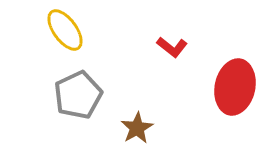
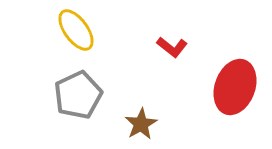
yellow ellipse: moved 11 px right
red ellipse: rotated 8 degrees clockwise
brown star: moved 4 px right, 4 px up
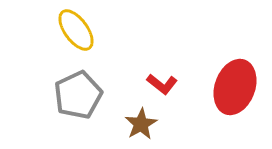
red L-shape: moved 10 px left, 37 px down
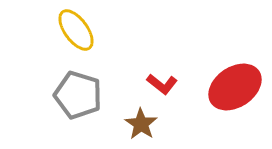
red ellipse: rotated 36 degrees clockwise
gray pentagon: rotated 30 degrees counterclockwise
brown star: rotated 8 degrees counterclockwise
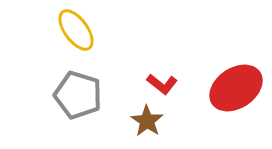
red ellipse: moved 1 px right, 1 px down
brown star: moved 6 px right, 3 px up
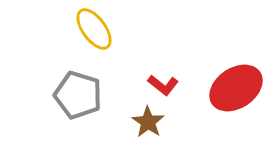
yellow ellipse: moved 18 px right, 1 px up
red L-shape: moved 1 px right, 1 px down
brown star: moved 1 px right, 1 px down
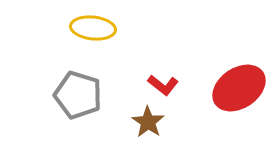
yellow ellipse: moved 1 px left, 1 px up; rotated 48 degrees counterclockwise
red ellipse: moved 3 px right
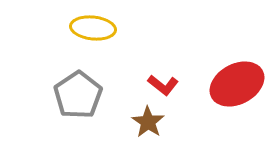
red ellipse: moved 2 px left, 4 px up; rotated 6 degrees clockwise
gray pentagon: rotated 21 degrees clockwise
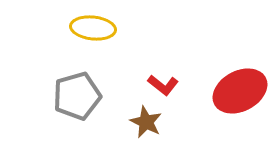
red ellipse: moved 3 px right, 7 px down
gray pentagon: moved 1 px left, 1 px down; rotated 18 degrees clockwise
brown star: moved 2 px left; rotated 8 degrees counterclockwise
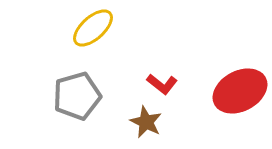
yellow ellipse: rotated 48 degrees counterclockwise
red L-shape: moved 1 px left, 1 px up
